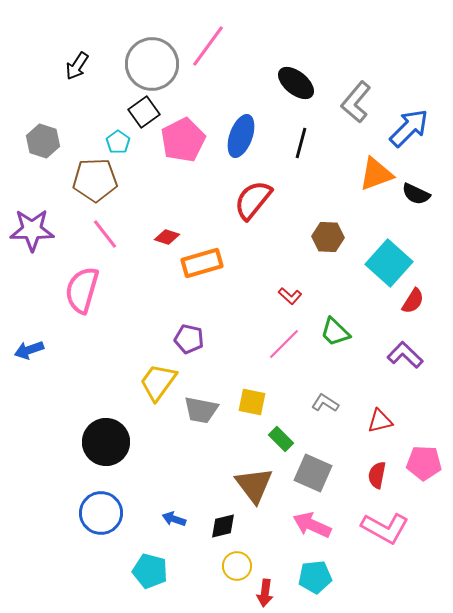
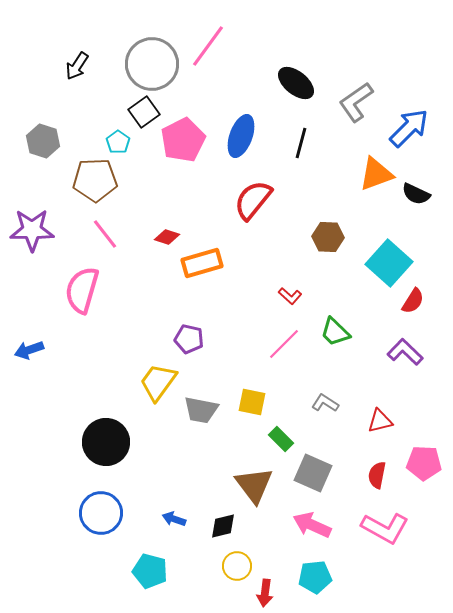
gray L-shape at (356, 102): rotated 15 degrees clockwise
purple L-shape at (405, 355): moved 3 px up
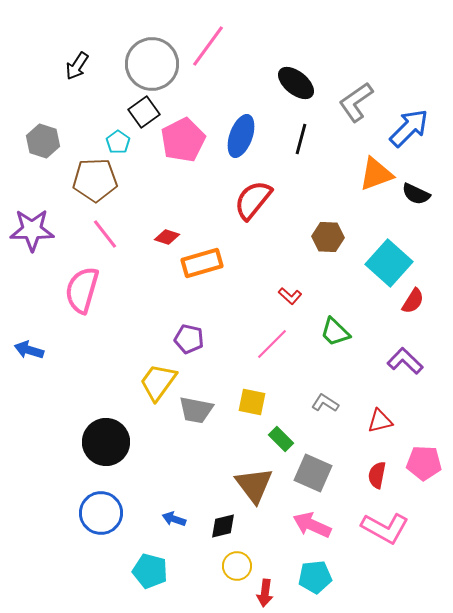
black line at (301, 143): moved 4 px up
pink line at (284, 344): moved 12 px left
blue arrow at (29, 350): rotated 36 degrees clockwise
purple L-shape at (405, 352): moved 9 px down
gray trapezoid at (201, 410): moved 5 px left
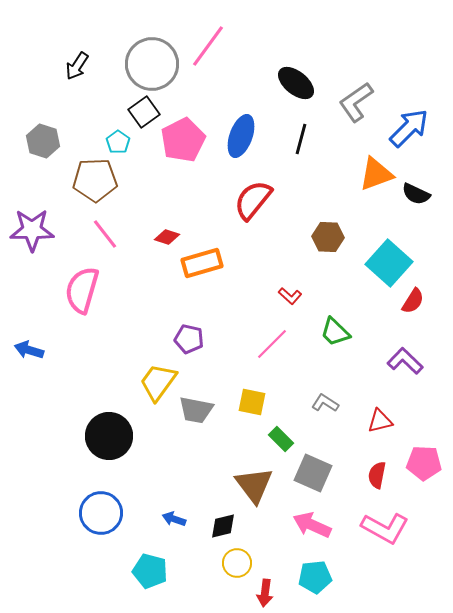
black circle at (106, 442): moved 3 px right, 6 px up
yellow circle at (237, 566): moved 3 px up
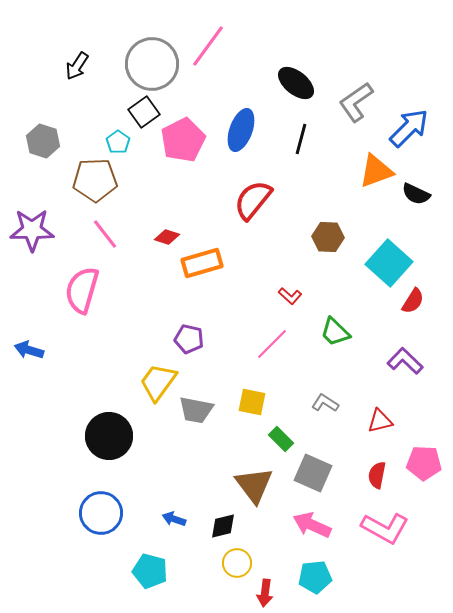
blue ellipse at (241, 136): moved 6 px up
orange triangle at (376, 174): moved 3 px up
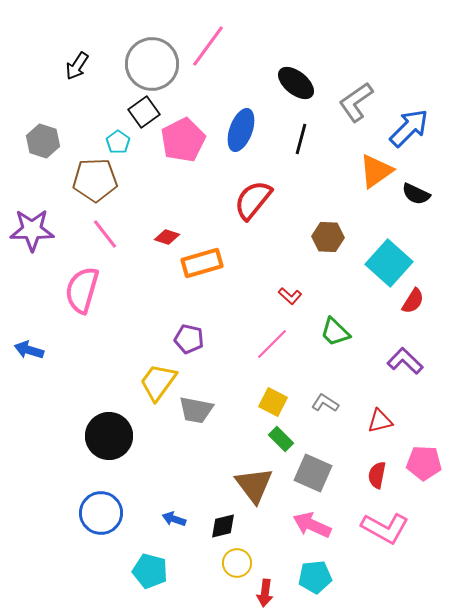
orange triangle at (376, 171): rotated 15 degrees counterclockwise
yellow square at (252, 402): moved 21 px right; rotated 16 degrees clockwise
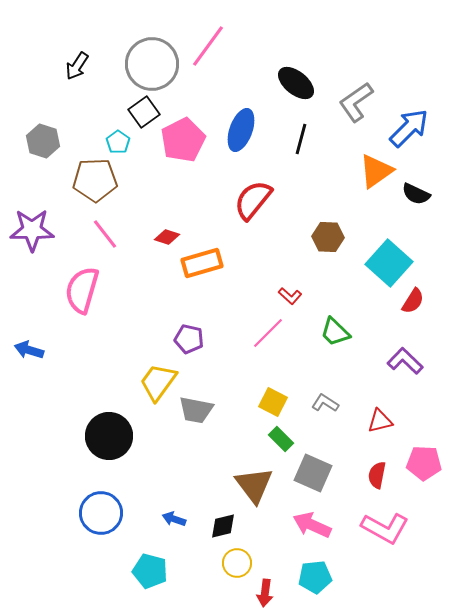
pink line at (272, 344): moved 4 px left, 11 px up
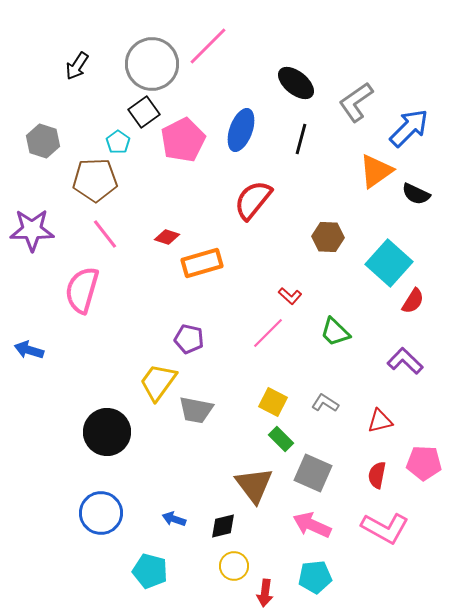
pink line at (208, 46): rotated 9 degrees clockwise
black circle at (109, 436): moved 2 px left, 4 px up
yellow circle at (237, 563): moved 3 px left, 3 px down
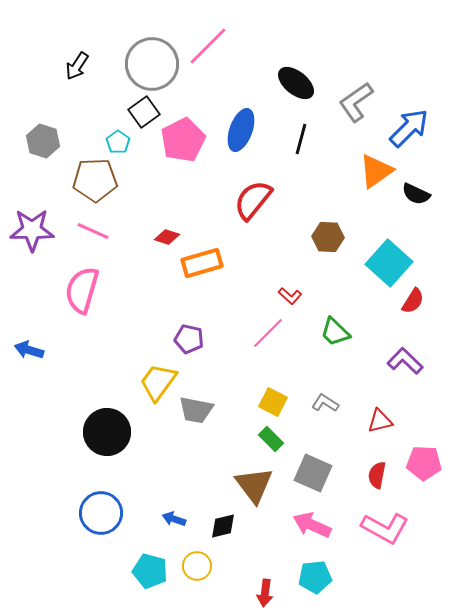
pink line at (105, 234): moved 12 px left, 3 px up; rotated 28 degrees counterclockwise
green rectangle at (281, 439): moved 10 px left
yellow circle at (234, 566): moved 37 px left
